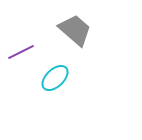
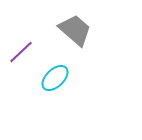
purple line: rotated 16 degrees counterclockwise
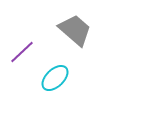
purple line: moved 1 px right
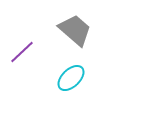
cyan ellipse: moved 16 px right
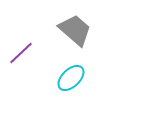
purple line: moved 1 px left, 1 px down
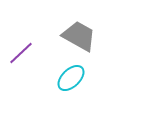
gray trapezoid: moved 4 px right, 6 px down; rotated 12 degrees counterclockwise
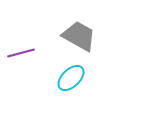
purple line: rotated 28 degrees clockwise
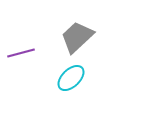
gray trapezoid: moved 2 px left, 1 px down; rotated 72 degrees counterclockwise
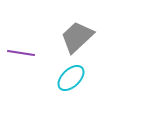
purple line: rotated 24 degrees clockwise
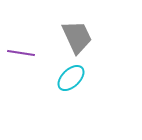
gray trapezoid: rotated 108 degrees clockwise
